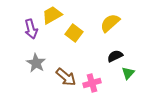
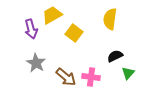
yellow semicircle: moved 4 px up; rotated 40 degrees counterclockwise
pink cross: moved 1 px left, 6 px up; rotated 24 degrees clockwise
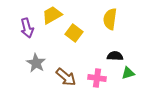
purple arrow: moved 4 px left, 1 px up
black semicircle: rotated 28 degrees clockwise
green triangle: rotated 32 degrees clockwise
pink cross: moved 6 px right, 1 px down
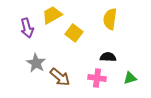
black semicircle: moved 7 px left, 1 px down
green triangle: moved 2 px right, 5 px down
brown arrow: moved 6 px left
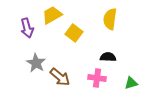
green triangle: moved 1 px right, 5 px down
